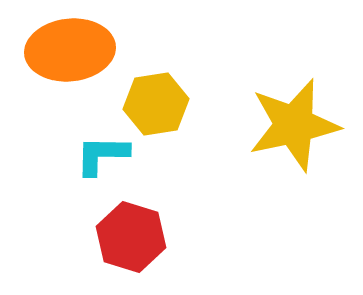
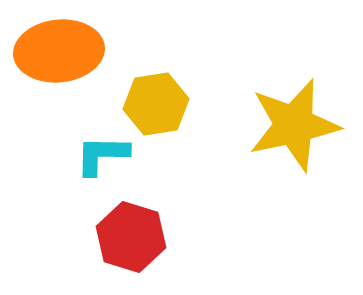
orange ellipse: moved 11 px left, 1 px down
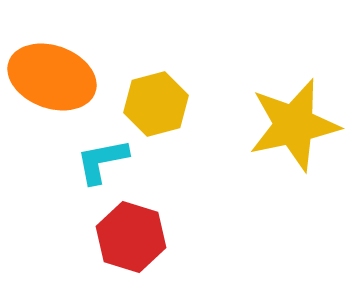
orange ellipse: moved 7 px left, 26 px down; rotated 26 degrees clockwise
yellow hexagon: rotated 6 degrees counterclockwise
cyan L-shape: moved 6 px down; rotated 12 degrees counterclockwise
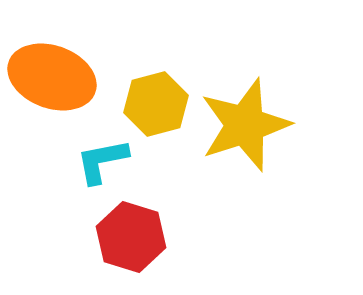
yellow star: moved 49 px left; rotated 6 degrees counterclockwise
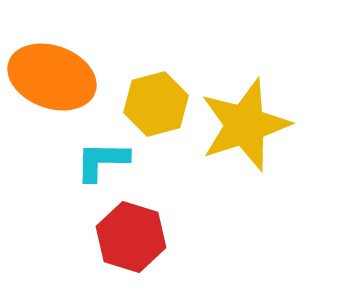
cyan L-shape: rotated 12 degrees clockwise
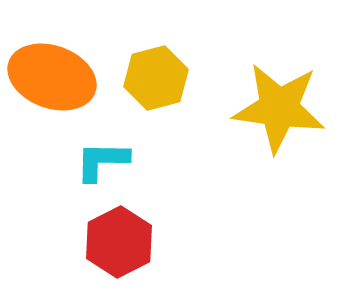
yellow hexagon: moved 26 px up
yellow star: moved 34 px right, 17 px up; rotated 26 degrees clockwise
red hexagon: moved 12 px left, 5 px down; rotated 16 degrees clockwise
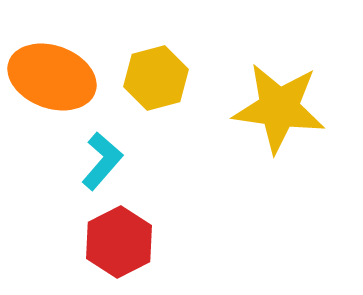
cyan L-shape: rotated 130 degrees clockwise
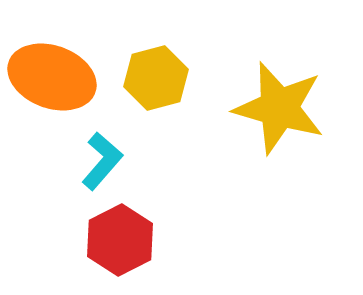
yellow star: rotated 8 degrees clockwise
red hexagon: moved 1 px right, 2 px up
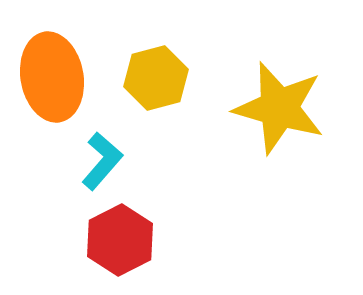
orange ellipse: rotated 60 degrees clockwise
